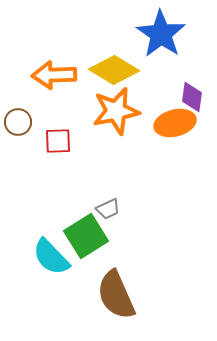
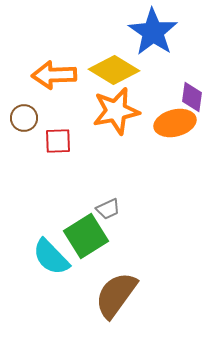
blue star: moved 8 px left, 2 px up
brown circle: moved 6 px right, 4 px up
brown semicircle: rotated 60 degrees clockwise
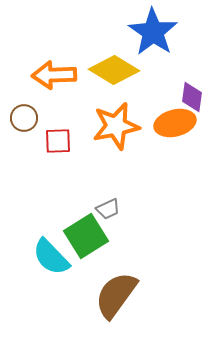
orange star: moved 15 px down
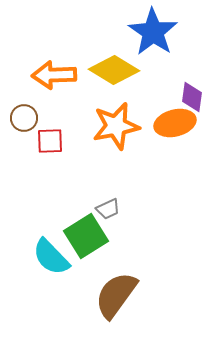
red square: moved 8 px left
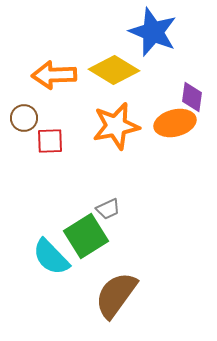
blue star: rotated 12 degrees counterclockwise
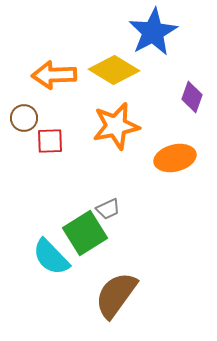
blue star: rotated 21 degrees clockwise
purple diamond: rotated 12 degrees clockwise
orange ellipse: moved 35 px down
green square: moved 1 px left, 3 px up
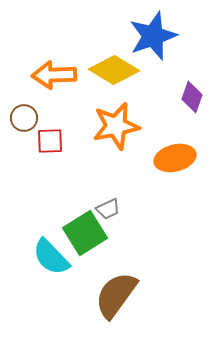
blue star: moved 4 px down; rotated 9 degrees clockwise
